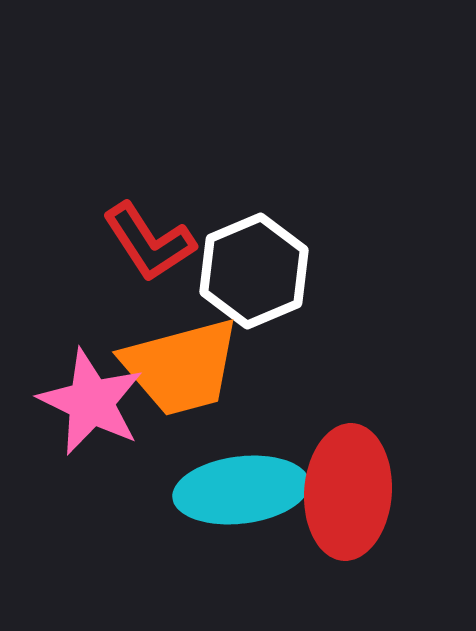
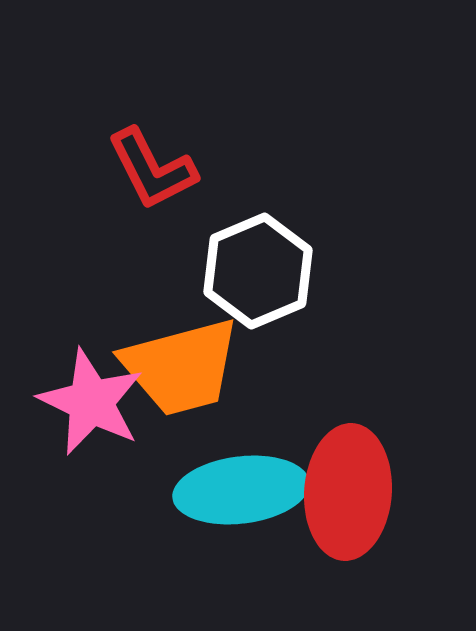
red L-shape: moved 3 px right, 73 px up; rotated 6 degrees clockwise
white hexagon: moved 4 px right
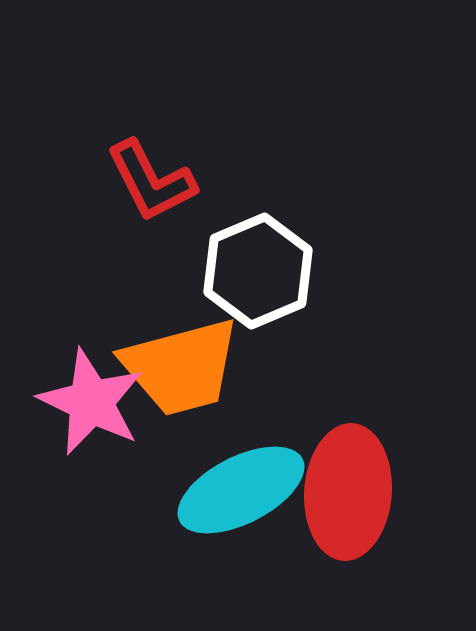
red L-shape: moved 1 px left, 12 px down
cyan ellipse: rotated 20 degrees counterclockwise
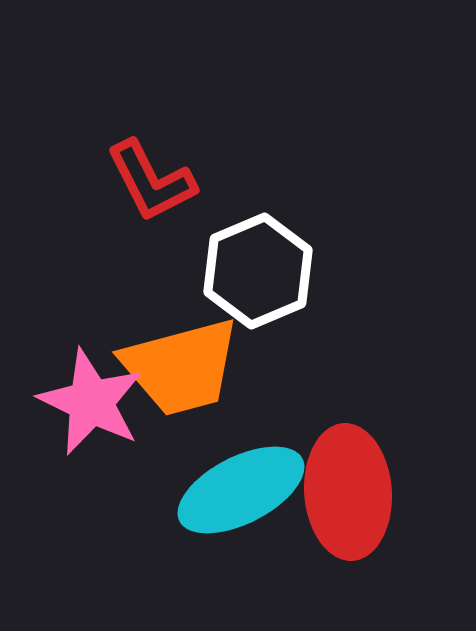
red ellipse: rotated 8 degrees counterclockwise
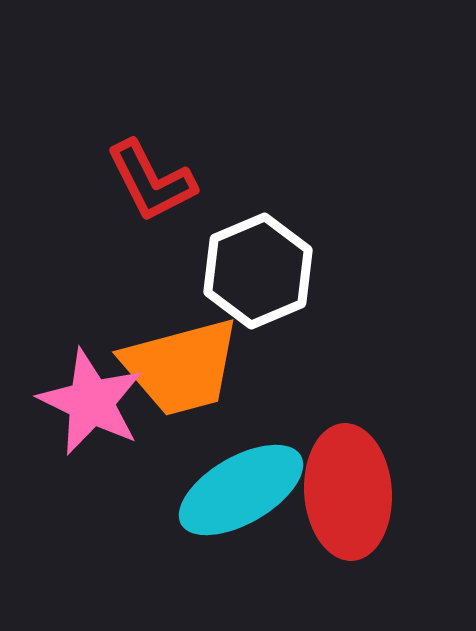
cyan ellipse: rotated 3 degrees counterclockwise
